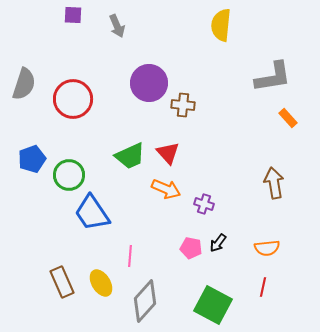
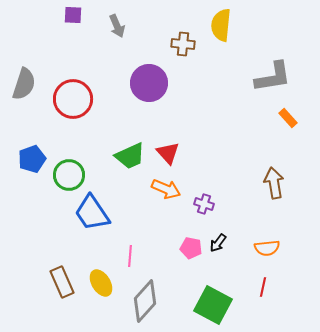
brown cross: moved 61 px up
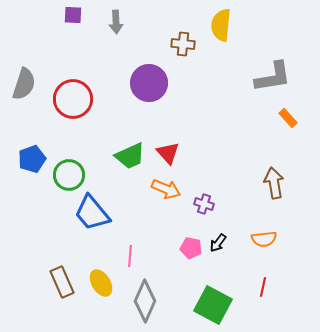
gray arrow: moved 1 px left, 4 px up; rotated 20 degrees clockwise
blue trapezoid: rotated 6 degrees counterclockwise
orange semicircle: moved 3 px left, 9 px up
gray diamond: rotated 18 degrees counterclockwise
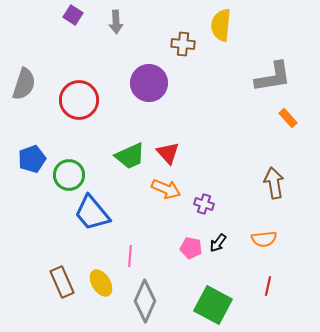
purple square: rotated 30 degrees clockwise
red circle: moved 6 px right, 1 px down
red line: moved 5 px right, 1 px up
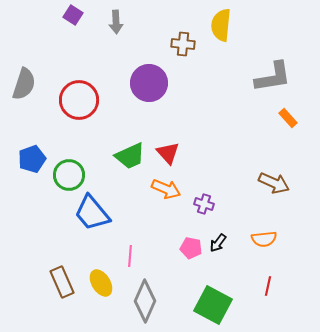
brown arrow: rotated 124 degrees clockwise
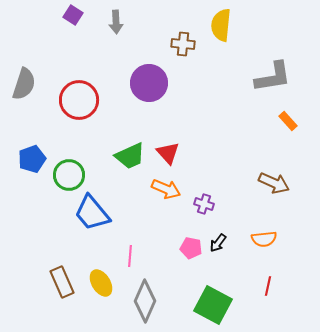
orange rectangle: moved 3 px down
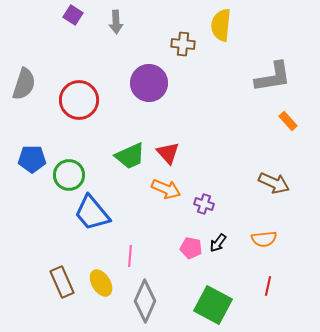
blue pentagon: rotated 20 degrees clockwise
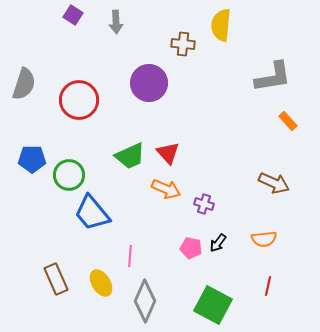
brown rectangle: moved 6 px left, 3 px up
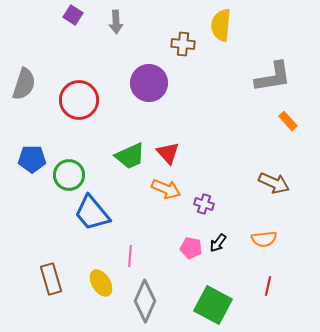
brown rectangle: moved 5 px left; rotated 8 degrees clockwise
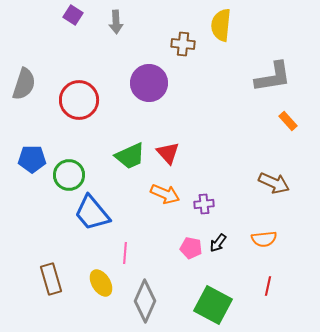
orange arrow: moved 1 px left, 5 px down
purple cross: rotated 24 degrees counterclockwise
pink line: moved 5 px left, 3 px up
